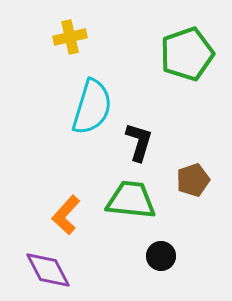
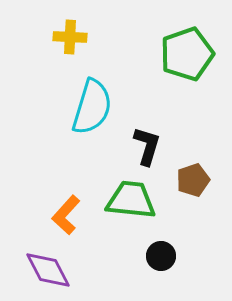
yellow cross: rotated 16 degrees clockwise
black L-shape: moved 8 px right, 4 px down
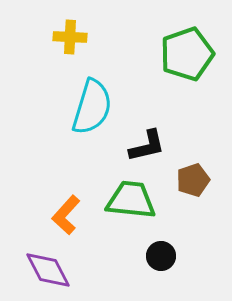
black L-shape: rotated 60 degrees clockwise
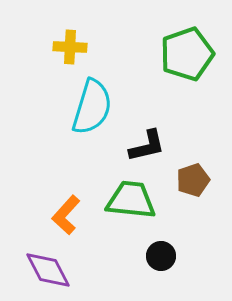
yellow cross: moved 10 px down
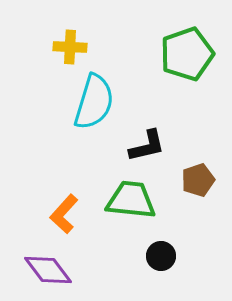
cyan semicircle: moved 2 px right, 5 px up
brown pentagon: moved 5 px right
orange L-shape: moved 2 px left, 1 px up
purple diamond: rotated 9 degrees counterclockwise
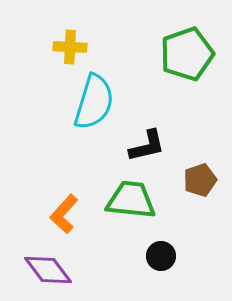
brown pentagon: moved 2 px right
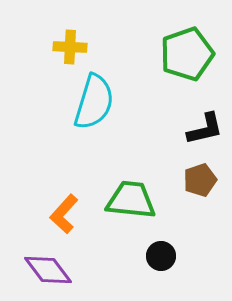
black L-shape: moved 58 px right, 17 px up
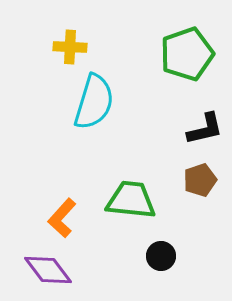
orange L-shape: moved 2 px left, 4 px down
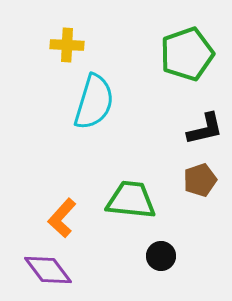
yellow cross: moved 3 px left, 2 px up
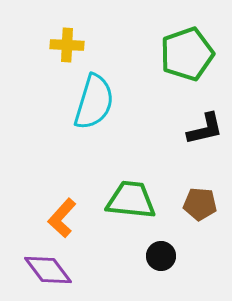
brown pentagon: moved 24 px down; rotated 24 degrees clockwise
